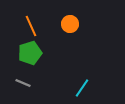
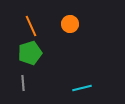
gray line: rotated 63 degrees clockwise
cyan line: rotated 42 degrees clockwise
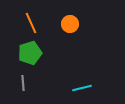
orange line: moved 3 px up
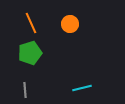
gray line: moved 2 px right, 7 px down
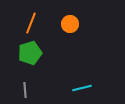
orange line: rotated 45 degrees clockwise
